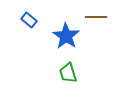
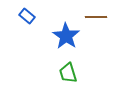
blue rectangle: moved 2 px left, 4 px up
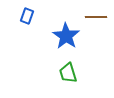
blue rectangle: rotated 70 degrees clockwise
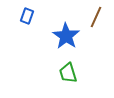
brown line: rotated 65 degrees counterclockwise
